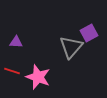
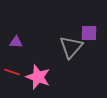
purple square: rotated 30 degrees clockwise
red line: moved 1 px down
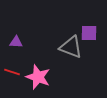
gray triangle: rotated 50 degrees counterclockwise
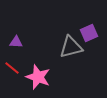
purple square: rotated 24 degrees counterclockwise
gray triangle: rotated 35 degrees counterclockwise
red line: moved 4 px up; rotated 21 degrees clockwise
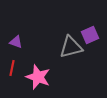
purple square: moved 1 px right, 2 px down
purple triangle: rotated 16 degrees clockwise
red line: rotated 63 degrees clockwise
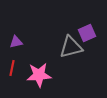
purple square: moved 3 px left, 2 px up
purple triangle: rotated 32 degrees counterclockwise
pink star: moved 1 px right, 2 px up; rotated 25 degrees counterclockwise
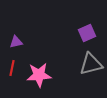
gray triangle: moved 20 px right, 17 px down
